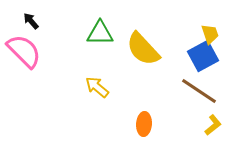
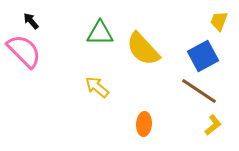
yellow trapezoid: moved 9 px right, 13 px up; rotated 140 degrees counterclockwise
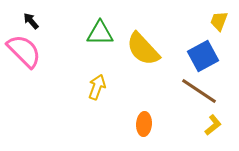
yellow arrow: rotated 70 degrees clockwise
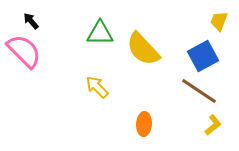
yellow arrow: rotated 65 degrees counterclockwise
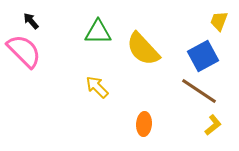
green triangle: moved 2 px left, 1 px up
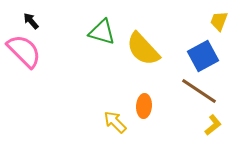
green triangle: moved 4 px right; rotated 16 degrees clockwise
yellow arrow: moved 18 px right, 35 px down
orange ellipse: moved 18 px up
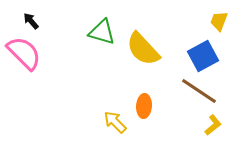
pink semicircle: moved 2 px down
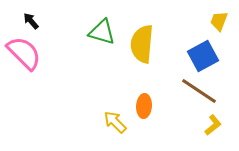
yellow semicircle: moved 1 px left, 5 px up; rotated 48 degrees clockwise
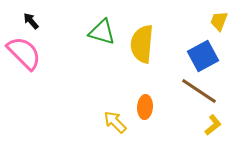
orange ellipse: moved 1 px right, 1 px down
